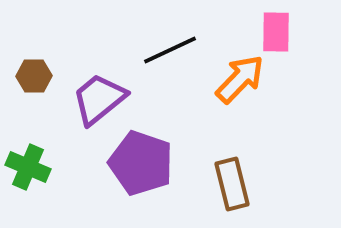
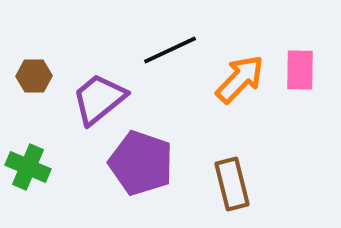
pink rectangle: moved 24 px right, 38 px down
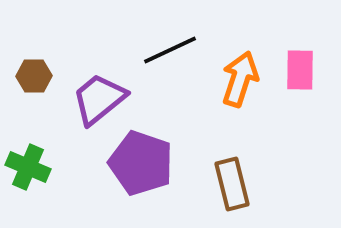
orange arrow: rotated 26 degrees counterclockwise
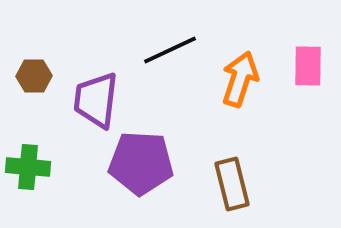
pink rectangle: moved 8 px right, 4 px up
purple trapezoid: moved 3 px left, 1 px down; rotated 44 degrees counterclockwise
purple pentagon: rotated 16 degrees counterclockwise
green cross: rotated 18 degrees counterclockwise
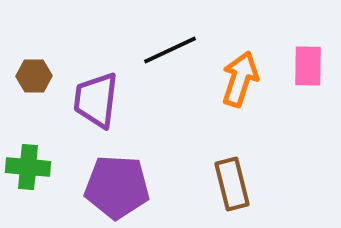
purple pentagon: moved 24 px left, 24 px down
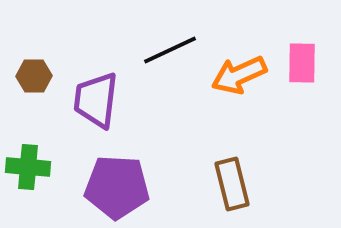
pink rectangle: moved 6 px left, 3 px up
orange arrow: moved 1 px left, 4 px up; rotated 132 degrees counterclockwise
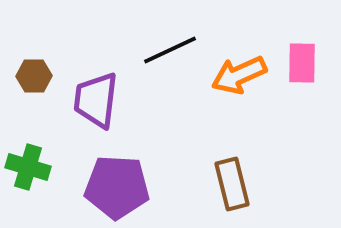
green cross: rotated 12 degrees clockwise
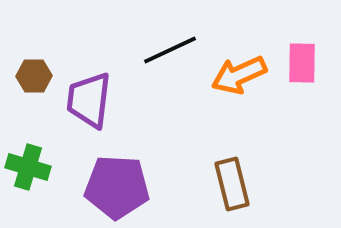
purple trapezoid: moved 7 px left
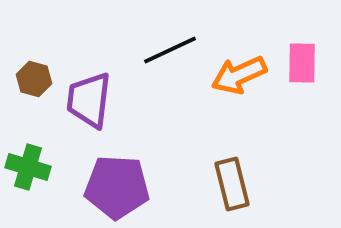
brown hexagon: moved 3 px down; rotated 16 degrees clockwise
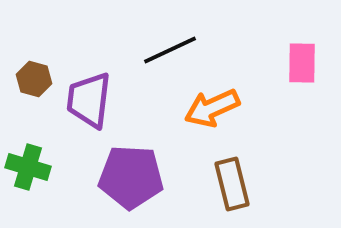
orange arrow: moved 27 px left, 33 px down
purple pentagon: moved 14 px right, 10 px up
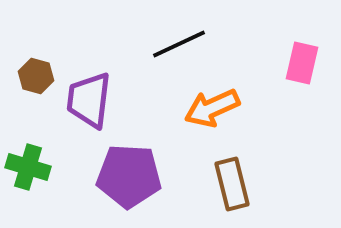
black line: moved 9 px right, 6 px up
pink rectangle: rotated 12 degrees clockwise
brown hexagon: moved 2 px right, 3 px up
purple pentagon: moved 2 px left, 1 px up
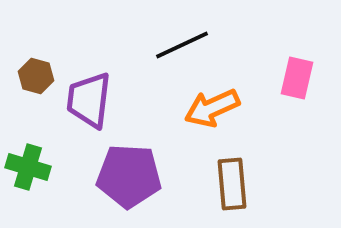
black line: moved 3 px right, 1 px down
pink rectangle: moved 5 px left, 15 px down
brown rectangle: rotated 9 degrees clockwise
